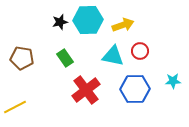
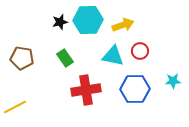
red cross: rotated 28 degrees clockwise
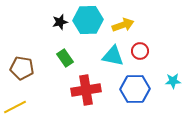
brown pentagon: moved 10 px down
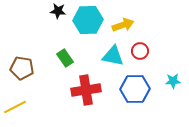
black star: moved 2 px left, 11 px up; rotated 21 degrees clockwise
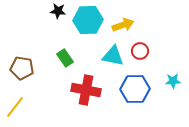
red cross: rotated 20 degrees clockwise
yellow line: rotated 25 degrees counterclockwise
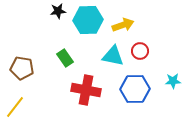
black star: rotated 14 degrees counterclockwise
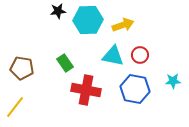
red circle: moved 4 px down
green rectangle: moved 5 px down
blue hexagon: rotated 12 degrees clockwise
